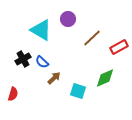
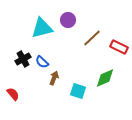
purple circle: moved 1 px down
cyan triangle: moved 1 px right, 2 px up; rotated 45 degrees counterclockwise
red rectangle: rotated 54 degrees clockwise
brown arrow: rotated 24 degrees counterclockwise
red semicircle: rotated 56 degrees counterclockwise
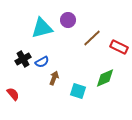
blue semicircle: rotated 72 degrees counterclockwise
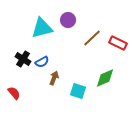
red rectangle: moved 1 px left, 4 px up
black cross: rotated 28 degrees counterclockwise
red semicircle: moved 1 px right, 1 px up
